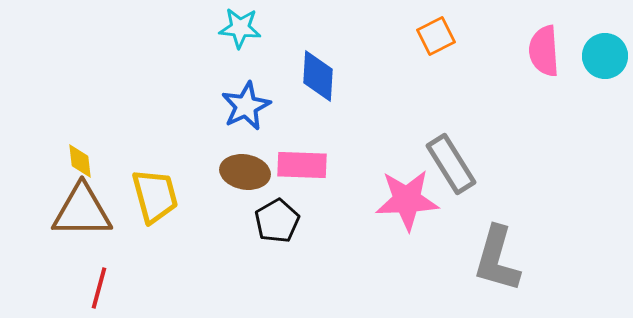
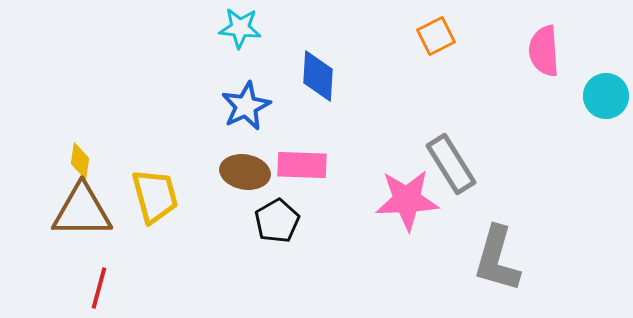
cyan circle: moved 1 px right, 40 px down
yellow diamond: rotated 15 degrees clockwise
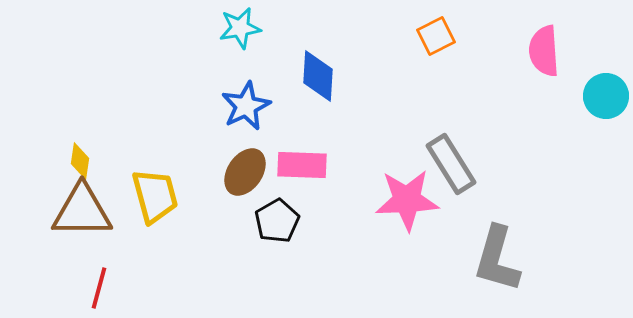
cyan star: rotated 15 degrees counterclockwise
brown ellipse: rotated 66 degrees counterclockwise
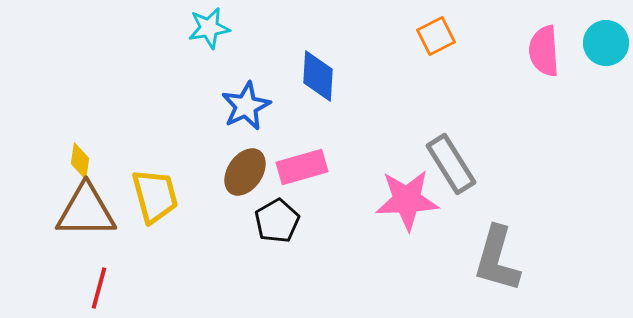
cyan star: moved 31 px left
cyan circle: moved 53 px up
pink rectangle: moved 2 px down; rotated 18 degrees counterclockwise
brown triangle: moved 4 px right
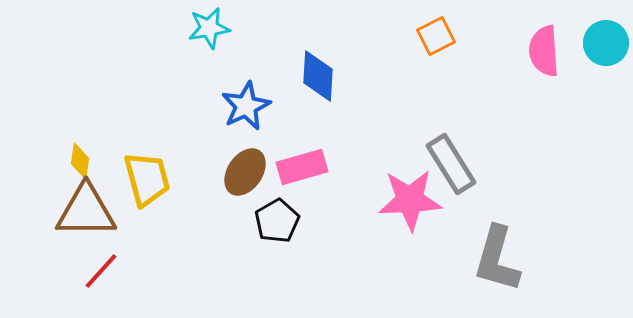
yellow trapezoid: moved 8 px left, 17 px up
pink star: moved 3 px right
red line: moved 2 px right, 17 px up; rotated 27 degrees clockwise
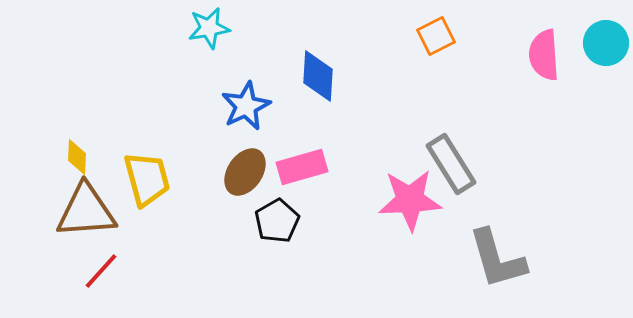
pink semicircle: moved 4 px down
yellow diamond: moved 3 px left, 4 px up; rotated 6 degrees counterclockwise
brown triangle: rotated 4 degrees counterclockwise
gray L-shape: rotated 32 degrees counterclockwise
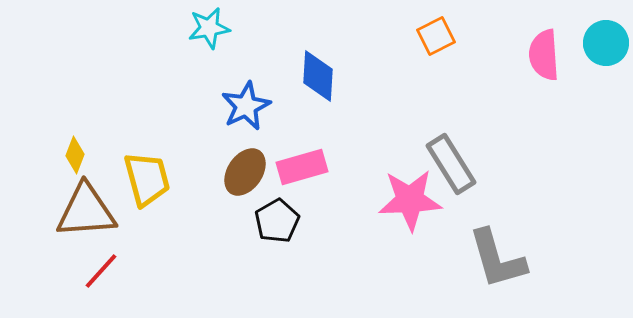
yellow diamond: moved 2 px left, 2 px up; rotated 18 degrees clockwise
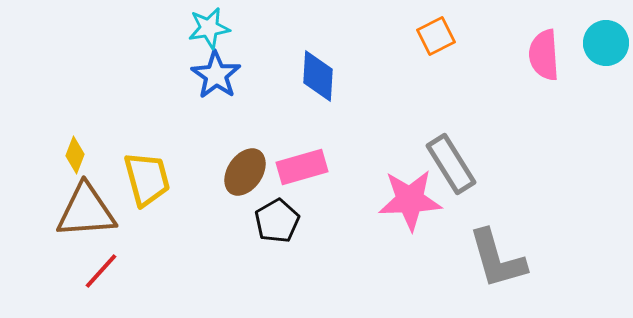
blue star: moved 30 px left, 31 px up; rotated 12 degrees counterclockwise
